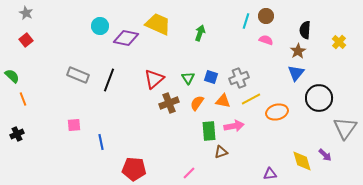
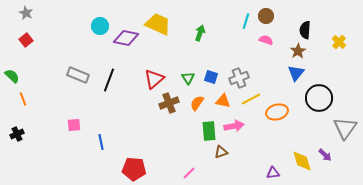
purple triangle: moved 3 px right, 1 px up
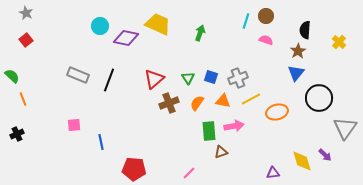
gray cross: moved 1 px left
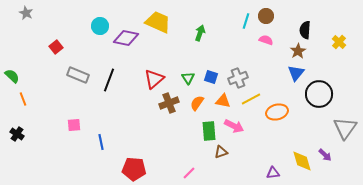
yellow trapezoid: moved 2 px up
red square: moved 30 px right, 7 px down
black circle: moved 4 px up
pink arrow: rotated 36 degrees clockwise
black cross: rotated 32 degrees counterclockwise
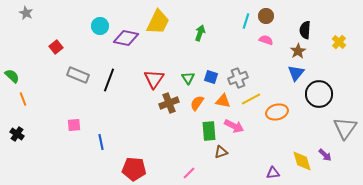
yellow trapezoid: rotated 92 degrees clockwise
red triangle: rotated 15 degrees counterclockwise
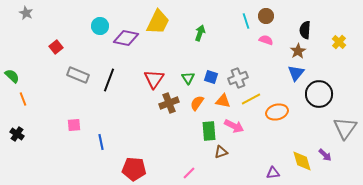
cyan line: rotated 35 degrees counterclockwise
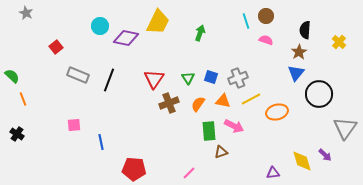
brown star: moved 1 px right, 1 px down
orange semicircle: moved 1 px right, 1 px down
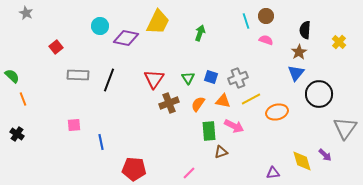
gray rectangle: rotated 20 degrees counterclockwise
